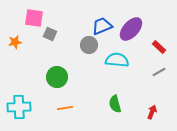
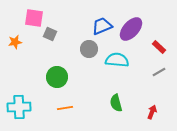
gray circle: moved 4 px down
green semicircle: moved 1 px right, 1 px up
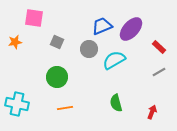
gray square: moved 7 px right, 8 px down
cyan semicircle: moved 3 px left; rotated 35 degrees counterclockwise
cyan cross: moved 2 px left, 3 px up; rotated 15 degrees clockwise
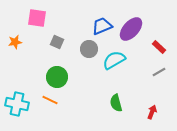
pink square: moved 3 px right
orange line: moved 15 px left, 8 px up; rotated 35 degrees clockwise
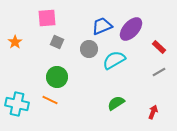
pink square: moved 10 px right; rotated 12 degrees counterclockwise
orange star: rotated 24 degrees counterclockwise
green semicircle: rotated 72 degrees clockwise
red arrow: moved 1 px right
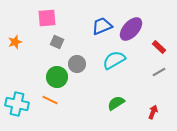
orange star: rotated 16 degrees clockwise
gray circle: moved 12 px left, 15 px down
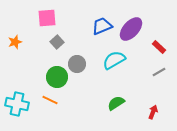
gray square: rotated 24 degrees clockwise
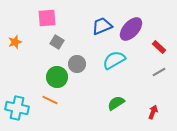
gray square: rotated 16 degrees counterclockwise
cyan cross: moved 4 px down
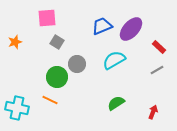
gray line: moved 2 px left, 2 px up
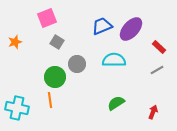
pink square: rotated 18 degrees counterclockwise
cyan semicircle: rotated 30 degrees clockwise
green circle: moved 2 px left
orange line: rotated 56 degrees clockwise
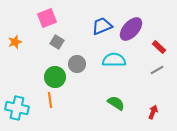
green semicircle: rotated 66 degrees clockwise
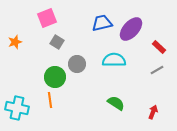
blue trapezoid: moved 3 px up; rotated 10 degrees clockwise
